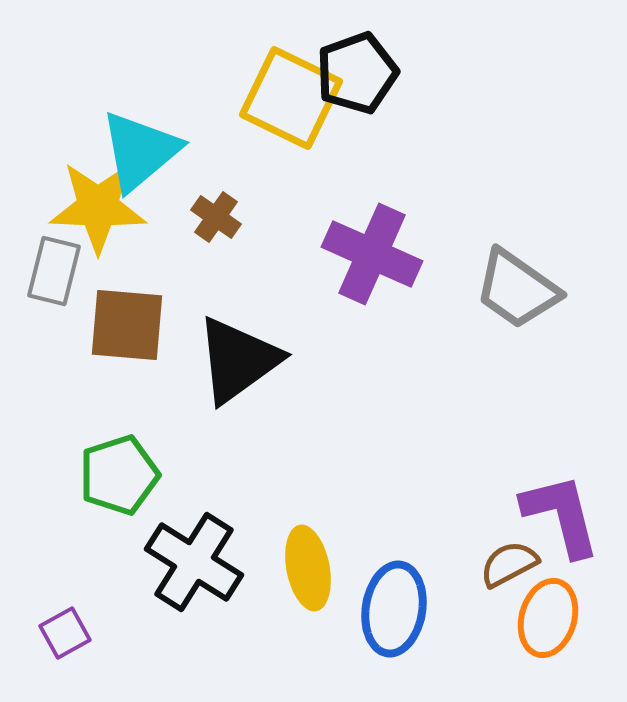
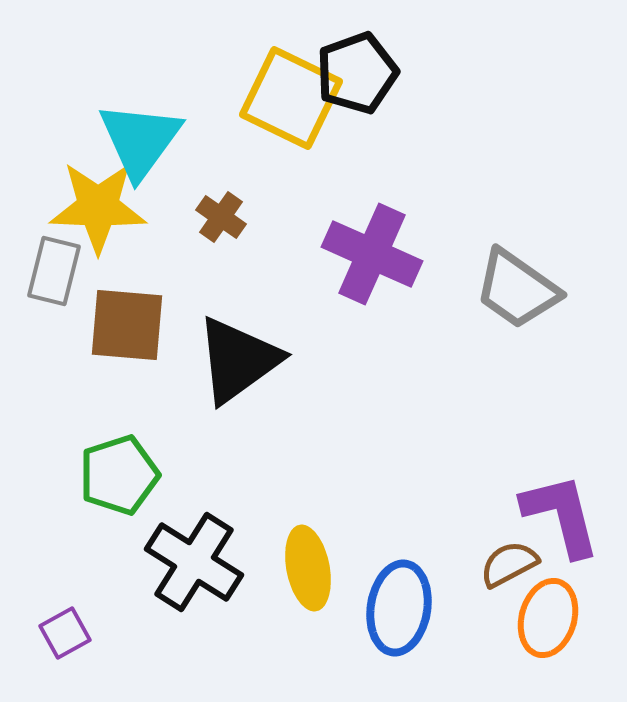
cyan triangle: moved 11 px up; rotated 14 degrees counterclockwise
brown cross: moved 5 px right
blue ellipse: moved 5 px right, 1 px up
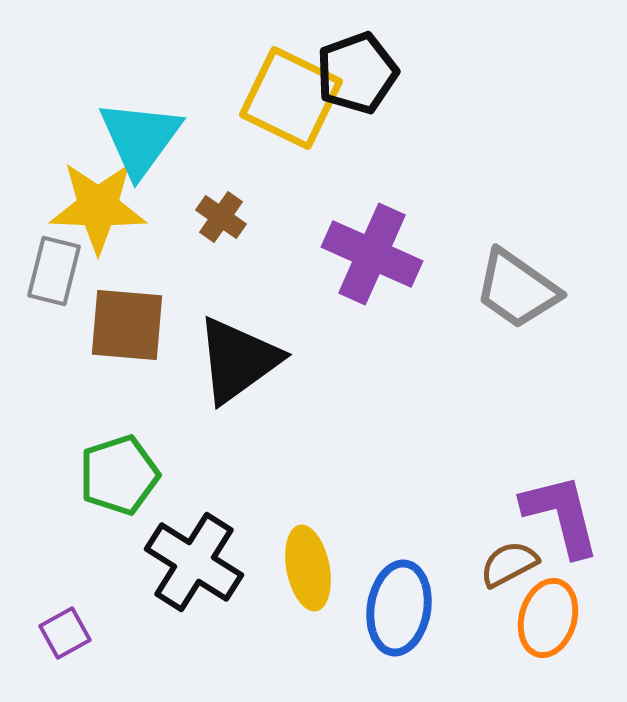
cyan triangle: moved 2 px up
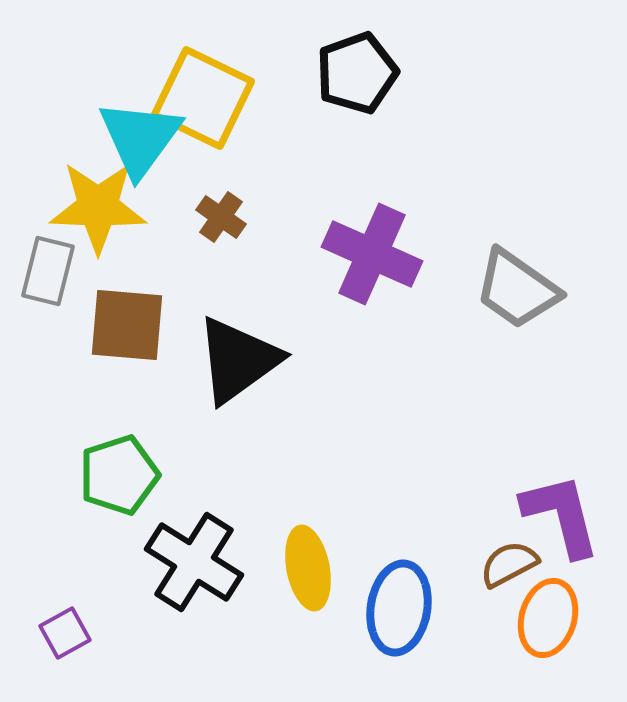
yellow square: moved 88 px left
gray rectangle: moved 6 px left
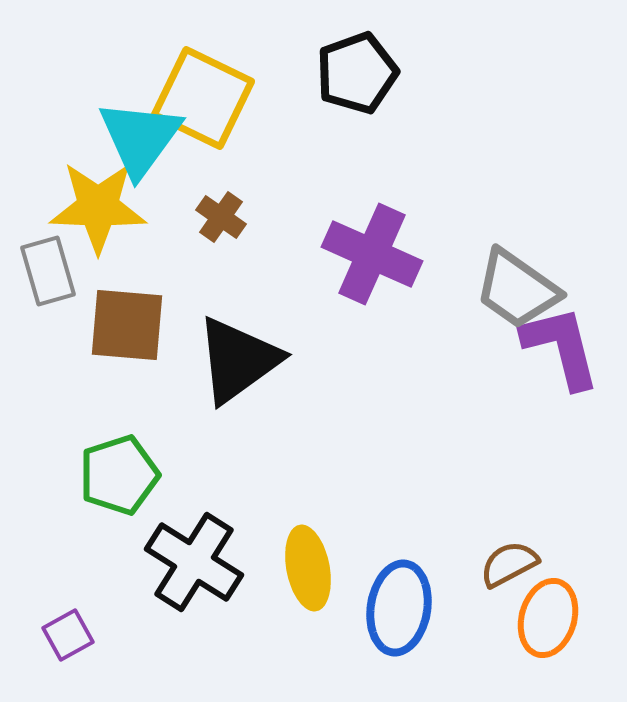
gray rectangle: rotated 30 degrees counterclockwise
purple L-shape: moved 168 px up
purple square: moved 3 px right, 2 px down
